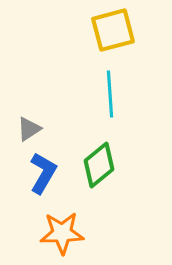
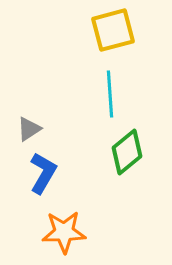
green diamond: moved 28 px right, 13 px up
orange star: moved 2 px right, 1 px up
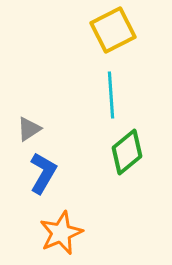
yellow square: rotated 12 degrees counterclockwise
cyan line: moved 1 px right, 1 px down
orange star: moved 3 px left, 1 px down; rotated 21 degrees counterclockwise
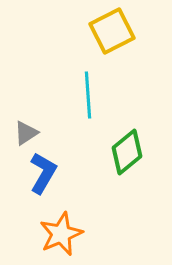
yellow square: moved 1 px left, 1 px down
cyan line: moved 23 px left
gray triangle: moved 3 px left, 4 px down
orange star: moved 1 px down
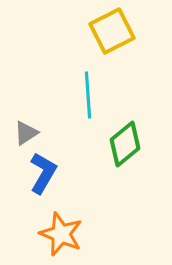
green diamond: moved 2 px left, 8 px up
orange star: rotated 27 degrees counterclockwise
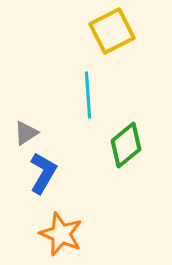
green diamond: moved 1 px right, 1 px down
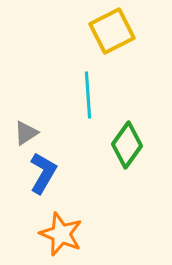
green diamond: moved 1 px right; rotated 15 degrees counterclockwise
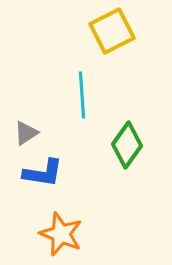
cyan line: moved 6 px left
blue L-shape: rotated 69 degrees clockwise
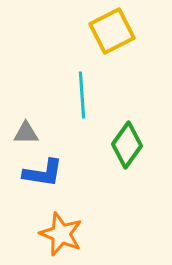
gray triangle: rotated 32 degrees clockwise
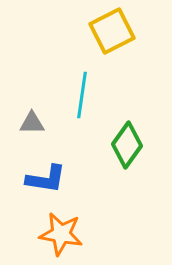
cyan line: rotated 12 degrees clockwise
gray triangle: moved 6 px right, 10 px up
blue L-shape: moved 3 px right, 6 px down
orange star: rotated 12 degrees counterclockwise
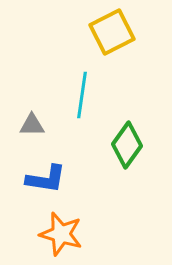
yellow square: moved 1 px down
gray triangle: moved 2 px down
orange star: rotated 6 degrees clockwise
